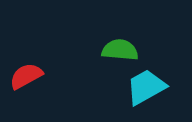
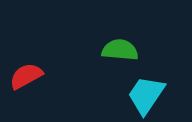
cyan trapezoid: moved 8 px down; rotated 27 degrees counterclockwise
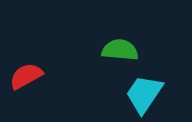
cyan trapezoid: moved 2 px left, 1 px up
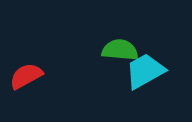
cyan trapezoid: moved 1 px right, 23 px up; rotated 27 degrees clockwise
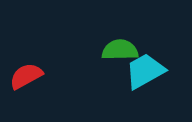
green semicircle: rotated 6 degrees counterclockwise
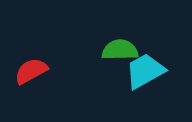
red semicircle: moved 5 px right, 5 px up
